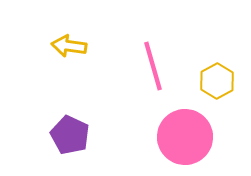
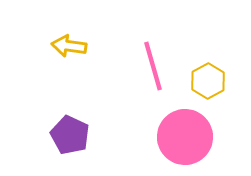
yellow hexagon: moved 9 px left
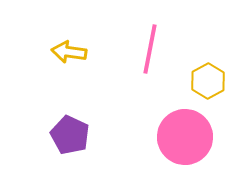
yellow arrow: moved 6 px down
pink line: moved 3 px left, 17 px up; rotated 27 degrees clockwise
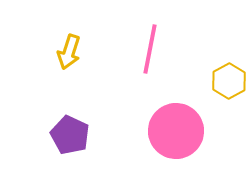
yellow arrow: rotated 80 degrees counterclockwise
yellow hexagon: moved 21 px right
pink circle: moved 9 px left, 6 px up
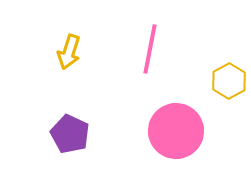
purple pentagon: moved 1 px up
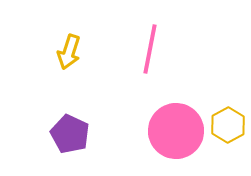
yellow hexagon: moved 1 px left, 44 px down
